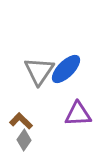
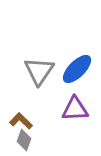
blue ellipse: moved 11 px right
purple triangle: moved 3 px left, 5 px up
gray diamond: rotated 15 degrees counterclockwise
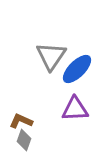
gray triangle: moved 12 px right, 15 px up
brown L-shape: rotated 20 degrees counterclockwise
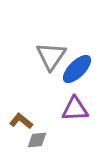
brown L-shape: rotated 15 degrees clockwise
gray diamond: moved 13 px right; rotated 65 degrees clockwise
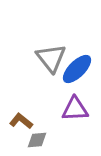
gray triangle: moved 2 px down; rotated 12 degrees counterclockwise
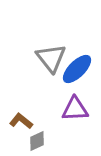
gray diamond: moved 1 px down; rotated 20 degrees counterclockwise
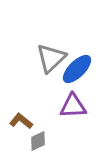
gray triangle: rotated 24 degrees clockwise
purple triangle: moved 2 px left, 3 px up
gray diamond: moved 1 px right
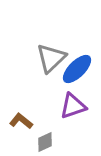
purple triangle: rotated 16 degrees counterclockwise
gray diamond: moved 7 px right, 1 px down
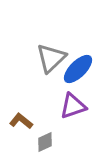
blue ellipse: moved 1 px right
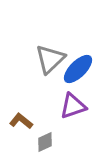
gray triangle: moved 1 px left, 1 px down
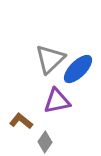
purple triangle: moved 16 px left, 5 px up; rotated 8 degrees clockwise
gray diamond: rotated 30 degrees counterclockwise
